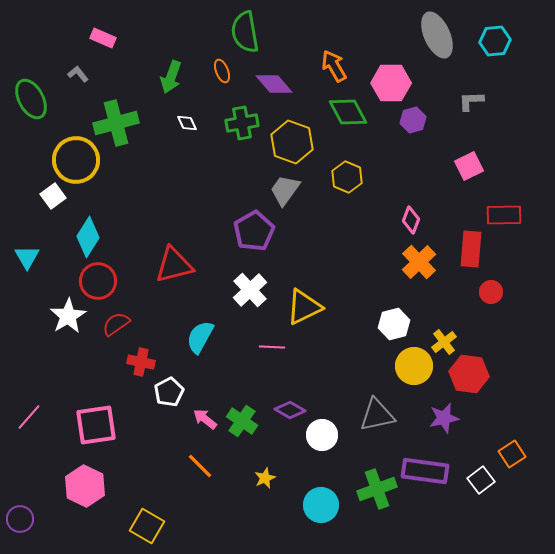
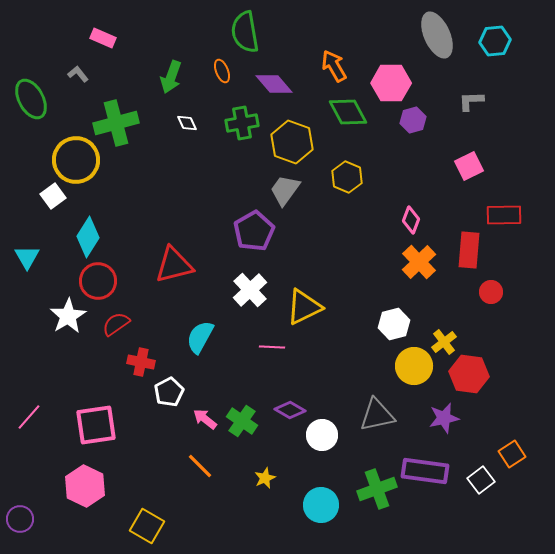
red rectangle at (471, 249): moved 2 px left, 1 px down
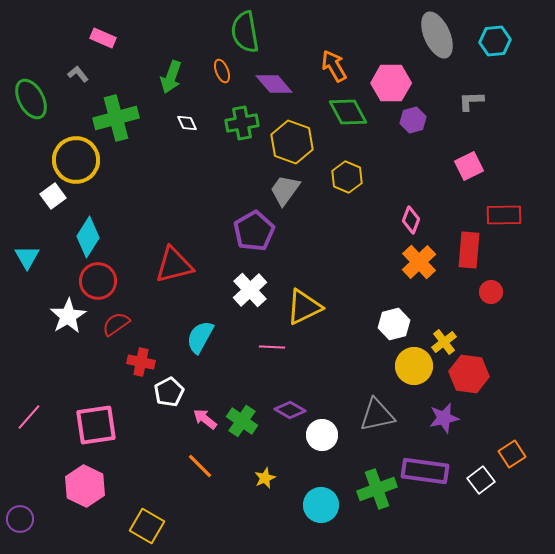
green cross at (116, 123): moved 5 px up
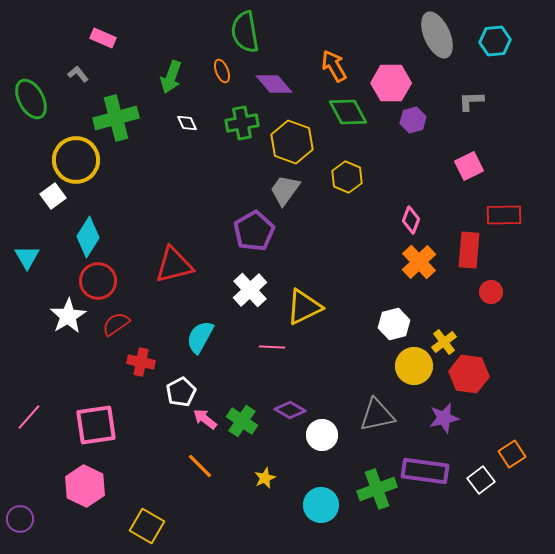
white pentagon at (169, 392): moved 12 px right
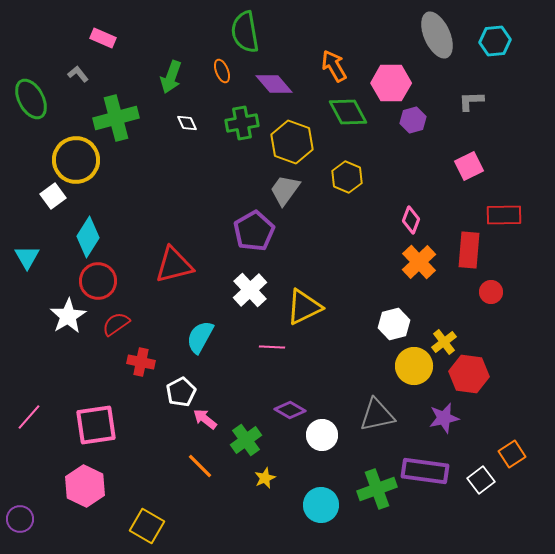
green cross at (242, 421): moved 4 px right, 19 px down; rotated 20 degrees clockwise
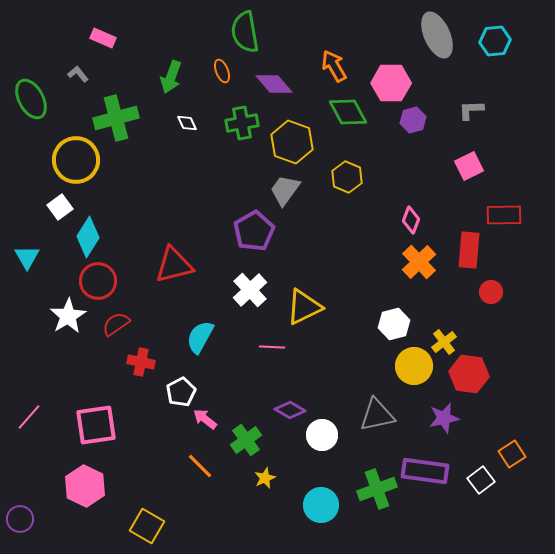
gray L-shape at (471, 101): moved 9 px down
white square at (53, 196): moved 7 px right, 11 px down
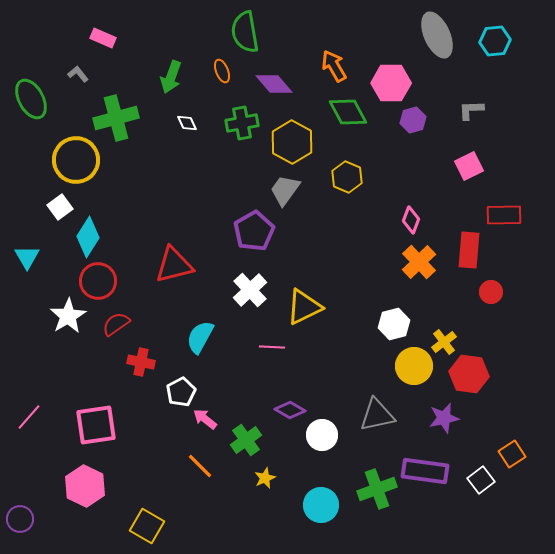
yellow hexagon at (292, 142): rotated 9 degrees clockwise
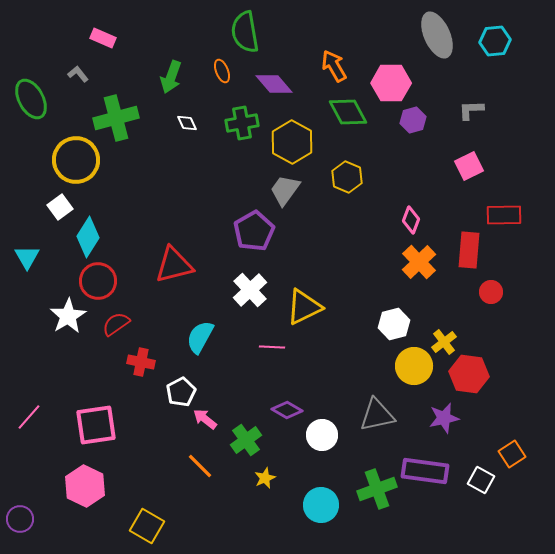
purple diamond at (290, 410): moved 3 px left
white square at (481, 480): rotated 24 degrees counterclockwise
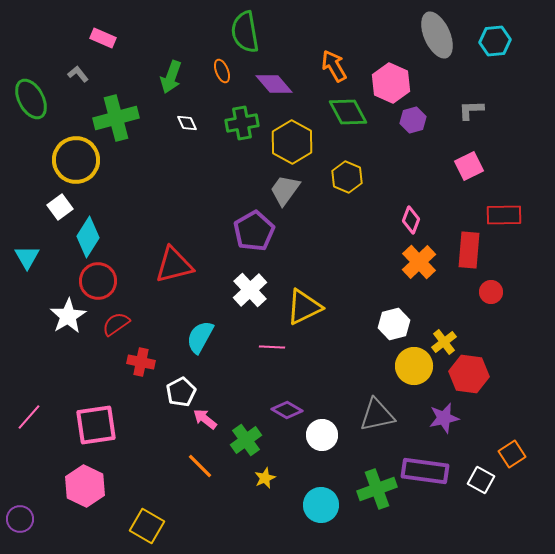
pink hexagon at (391, 83): rotated 24 degrees clockwise
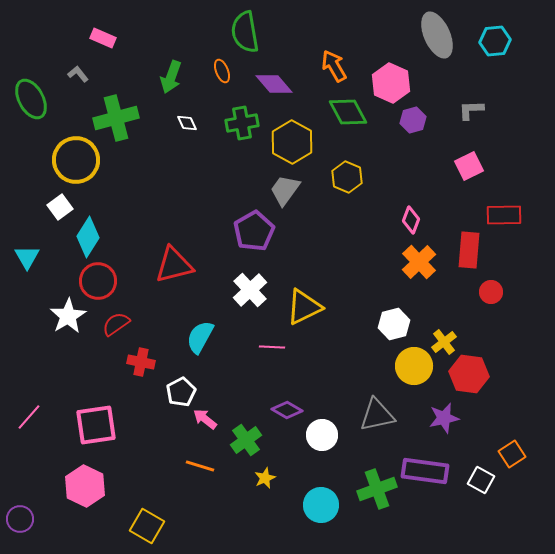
orange line at (200, 466): rotated 28 degrees counterclockwise
